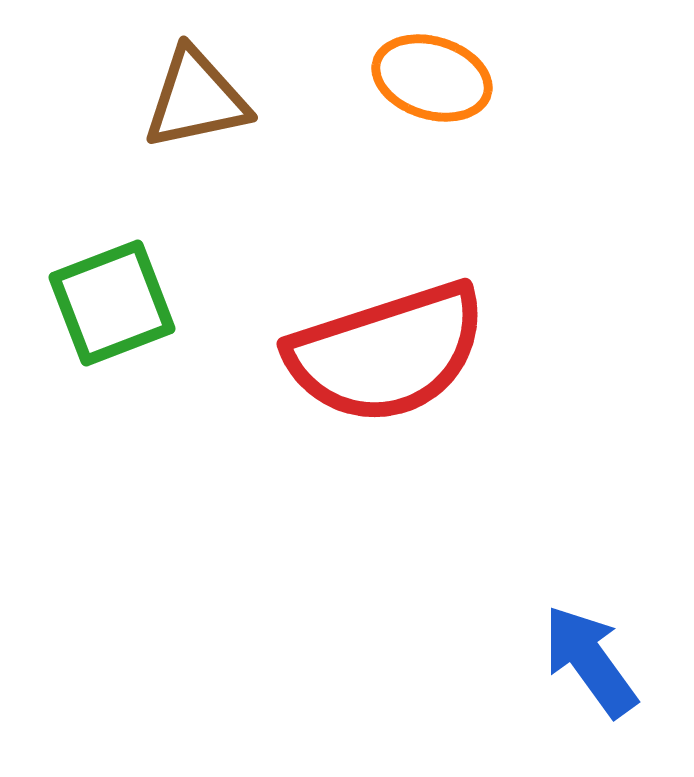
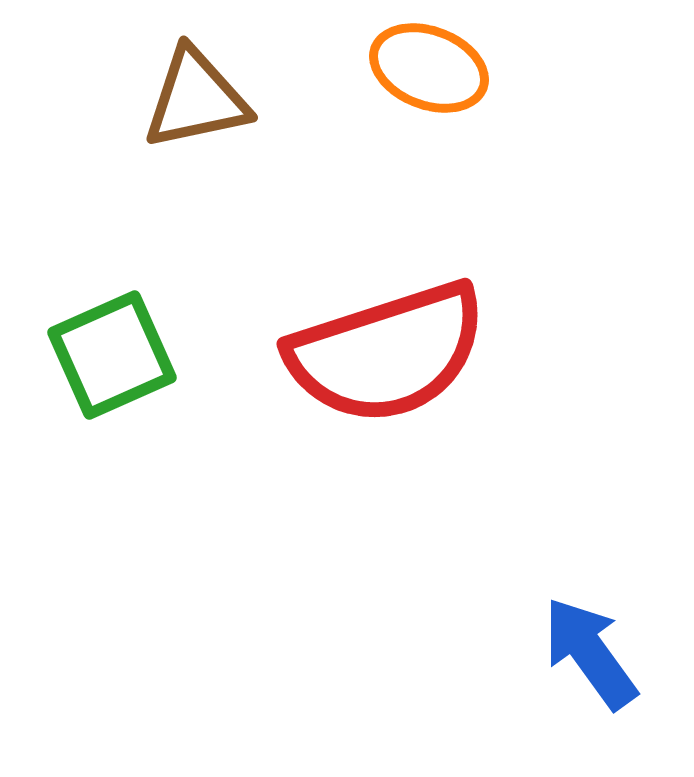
orange ellipse: moved 3 px left, 10 px up; rotated 4 degrees clockwise
green square: moved 52 px down; rotated 3 degrees counterclockwise
blue arrow: moved 8 px up
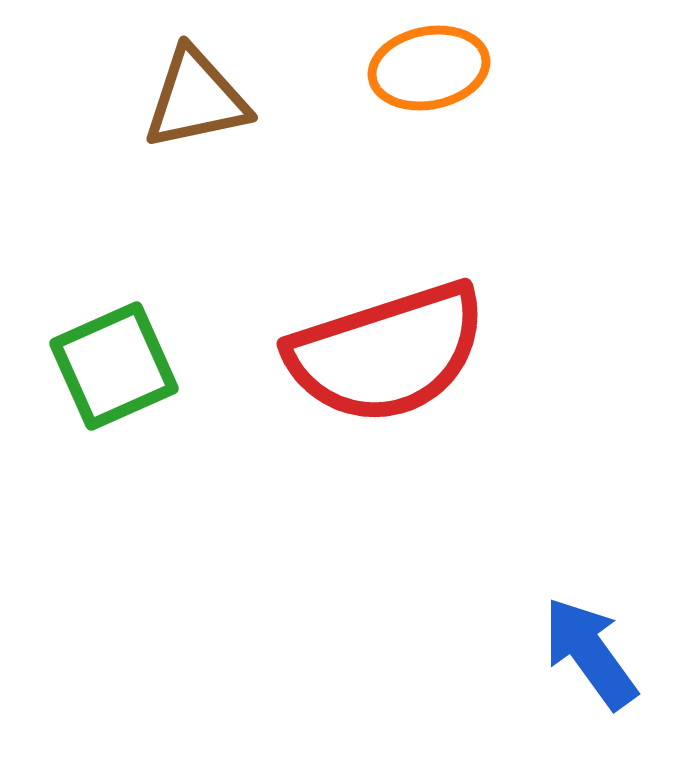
orange ellipse: rotated 32 degrees counterclockwise
green square: moved 2 px right, 11 px down
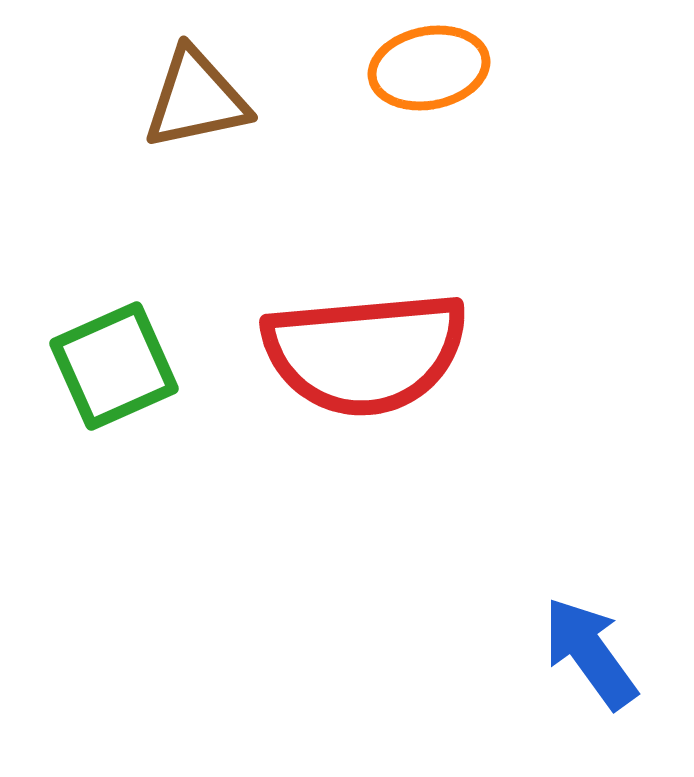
red semicircle: moved 22 px left; rotated 13 degrees clockwise
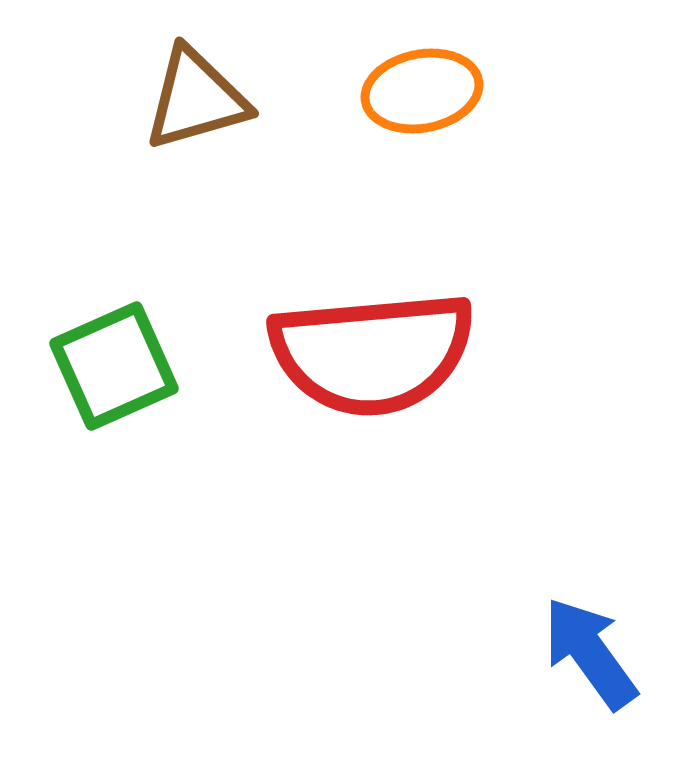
orange ellipse: moved 7 px left, 23 px down
brown triangle: rotated 4 degrees counterclockwise
red semicircle: moved 7 px right
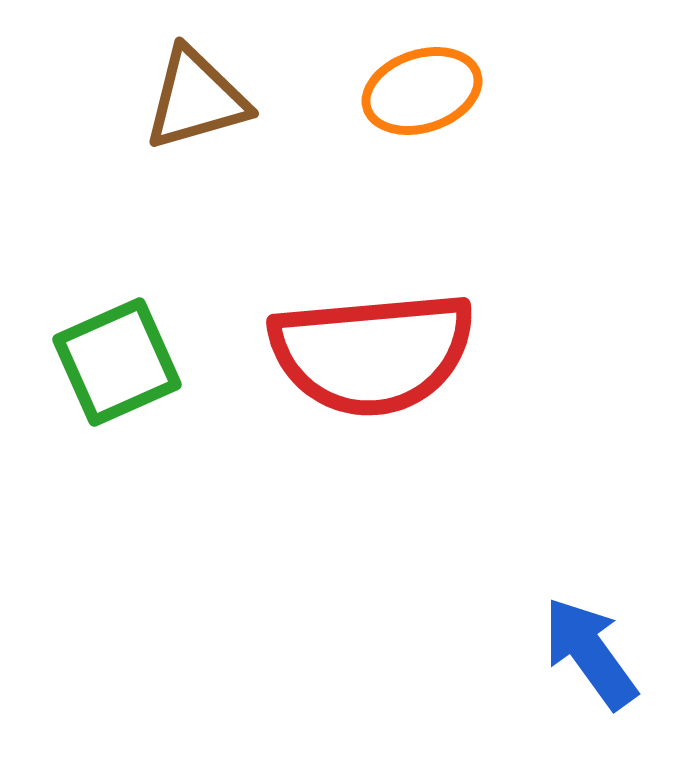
orange ellipse: rotated 7 degrees counterclockwise
green square: moved 3 px right, 4 px up
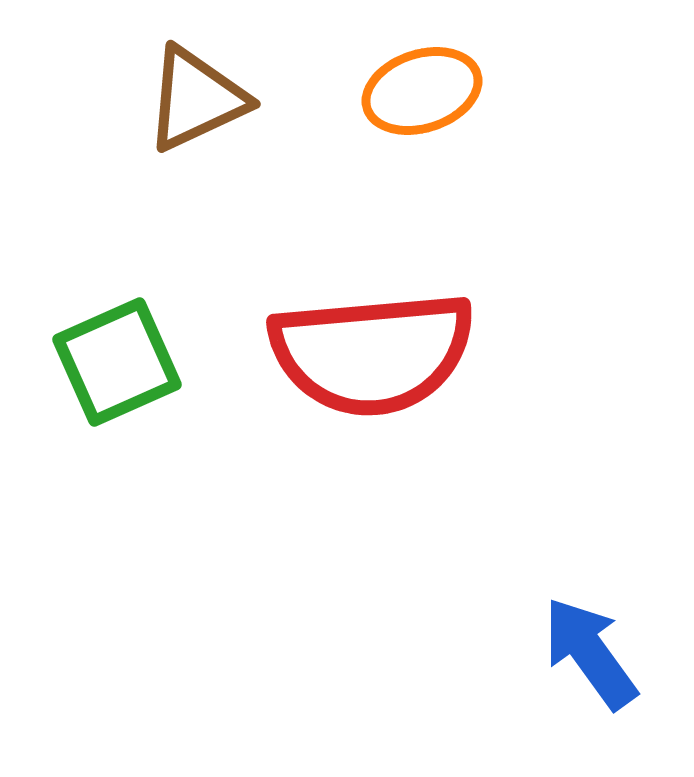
brown triangle: rotated 9 degrees counterclockwise
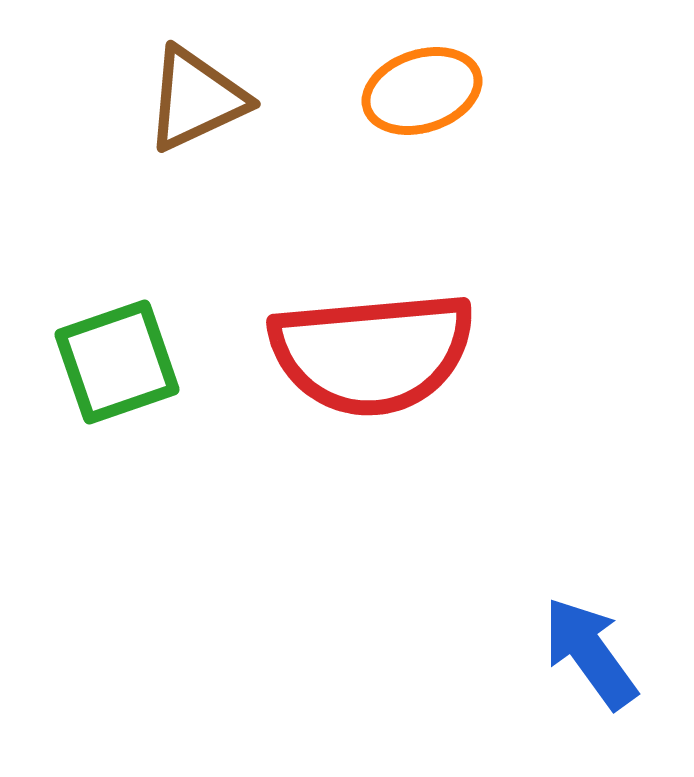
green square: rotated 5 degrees clockwise
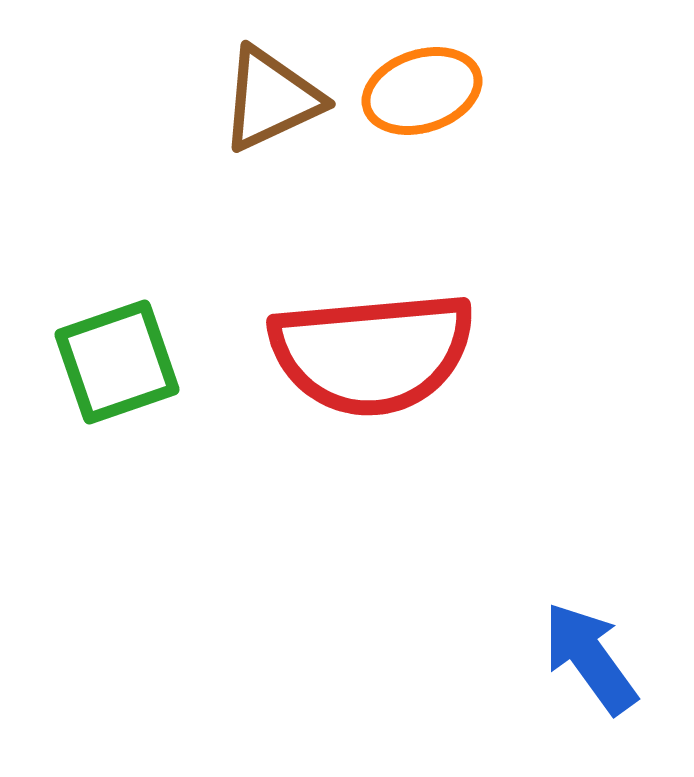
brown triangle: moved 75 px right
blue arrow: moved 5 px down
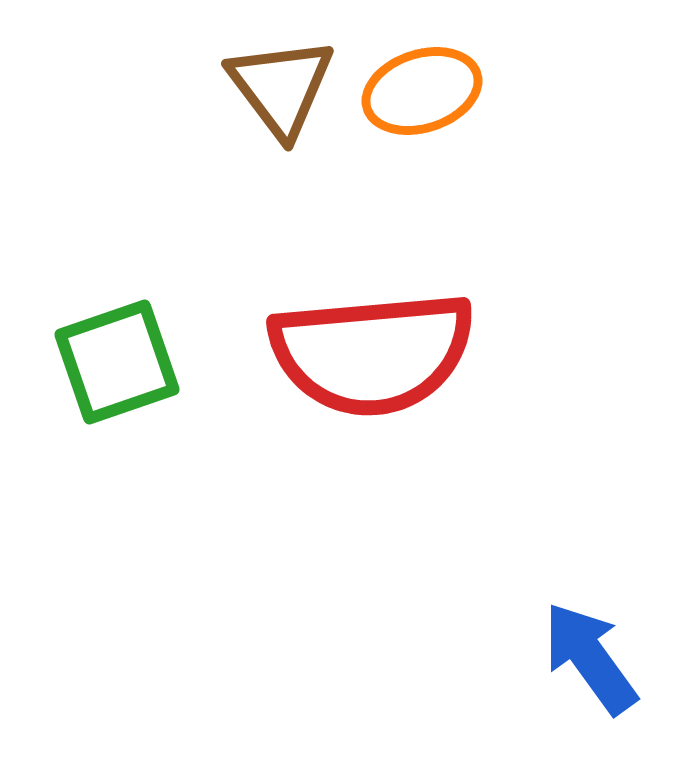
brown triangle: moved 10 px right, 12 px up; rotated 42 degrees counterclockwise
